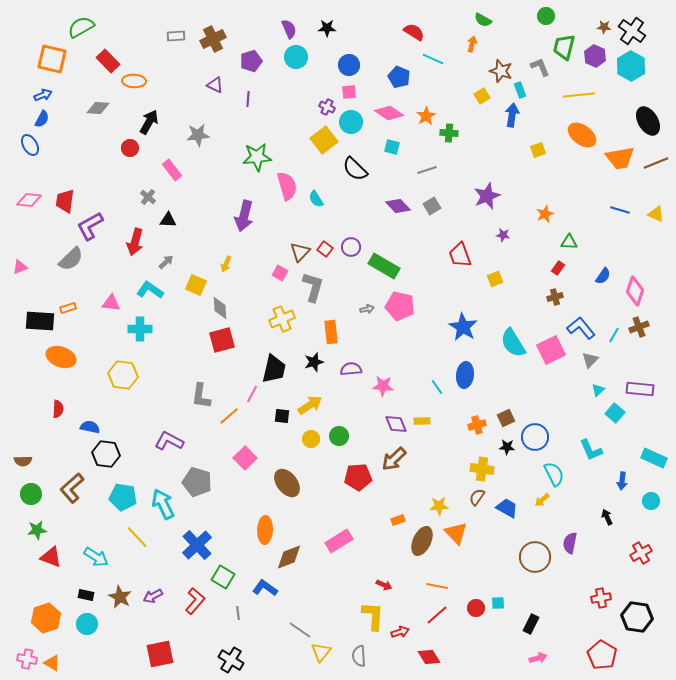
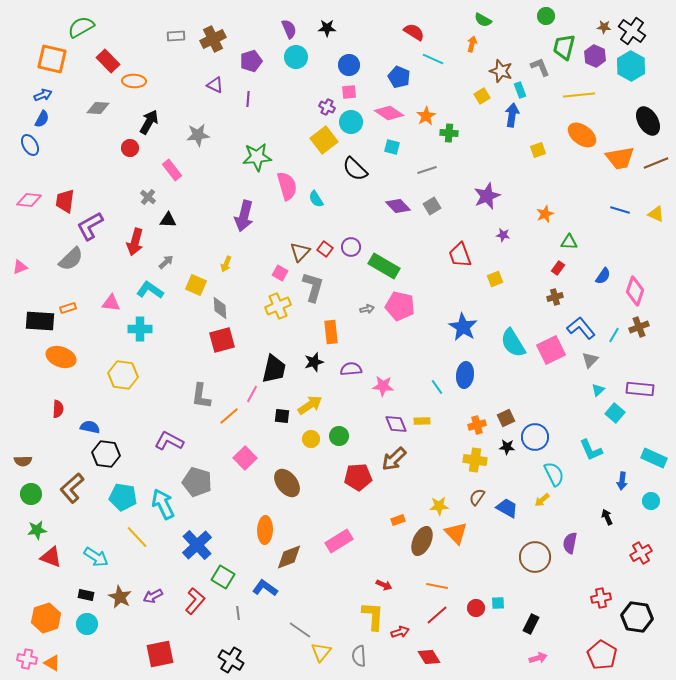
yellow cross at (282, 319): moved 4 px left, 13 px up
yellow cross at (482, 469): moved 7 px left, 9 px up
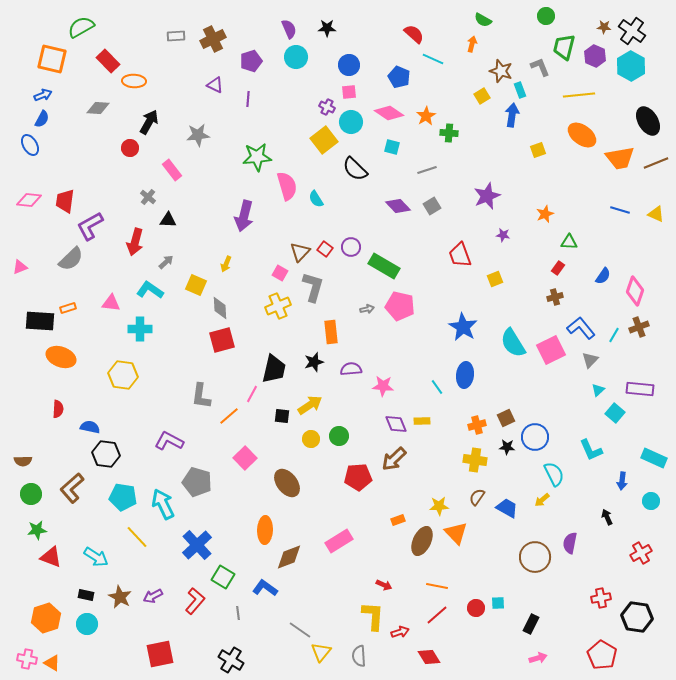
red semicircle at (414, 32): moved 2 px down; rotated 10 degrees clockwise
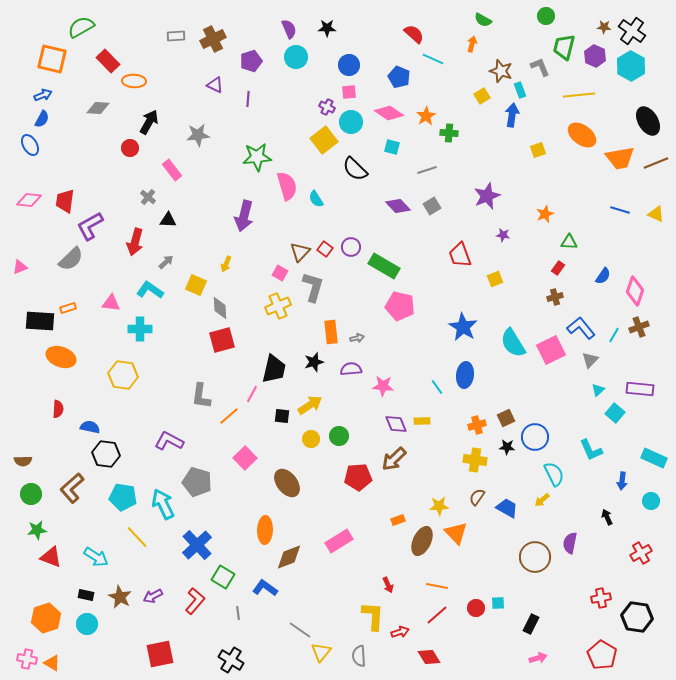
gray arrow at (367, 309): moved 10 px left, 29 px down
red arrow at (384, 585): moved 4 px right; rotated 42 degrees clockwise
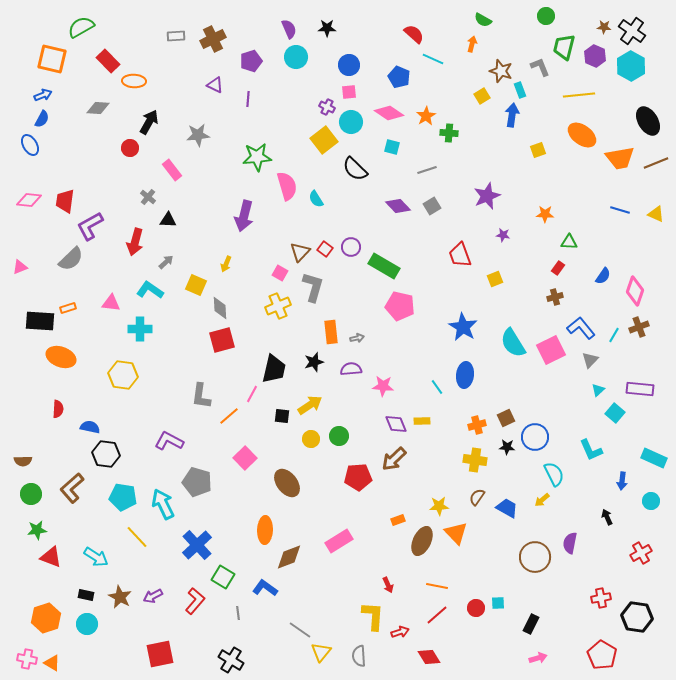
orange star at (545, 214): rotated 24 degrees clockwise
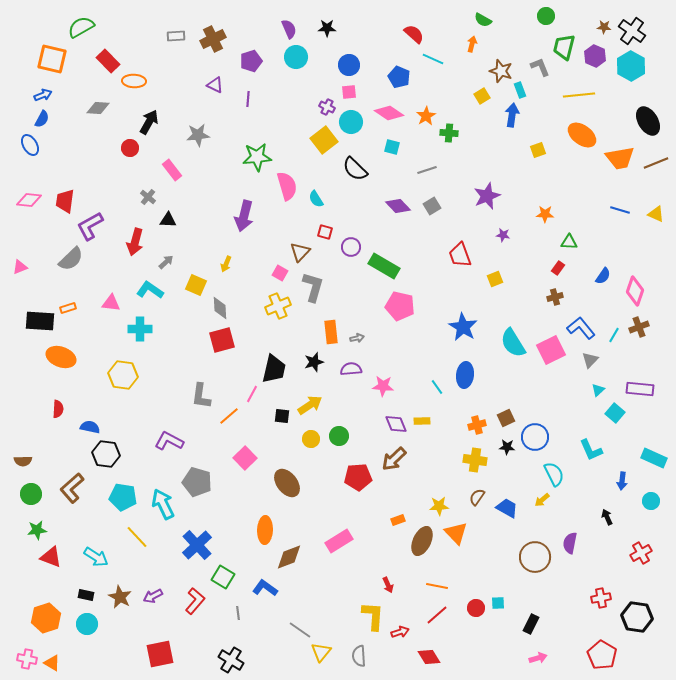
red square at (325, 249): moved 17 px up; rotated 21 degrees counterclockwise
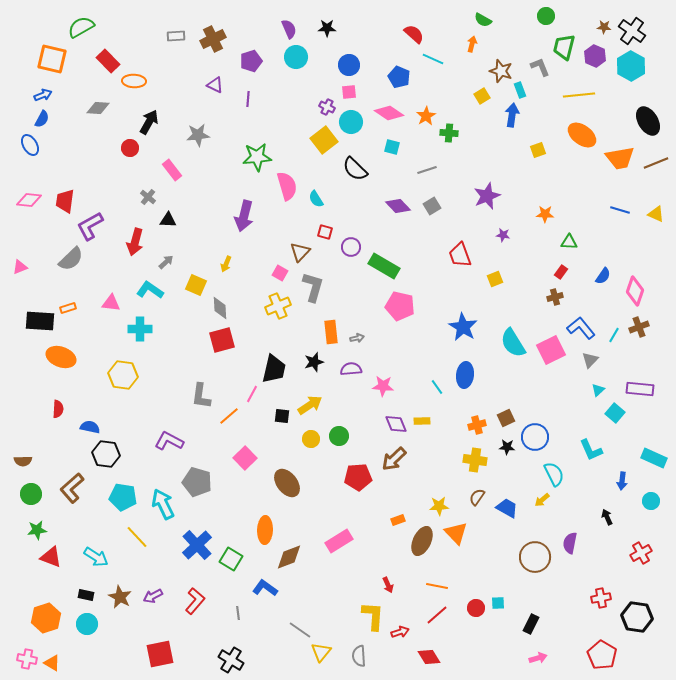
red rectangle at (558, 268): moved 3 px right, 4 px down
green square at (223, 577): moved 8 px right, 18 px up
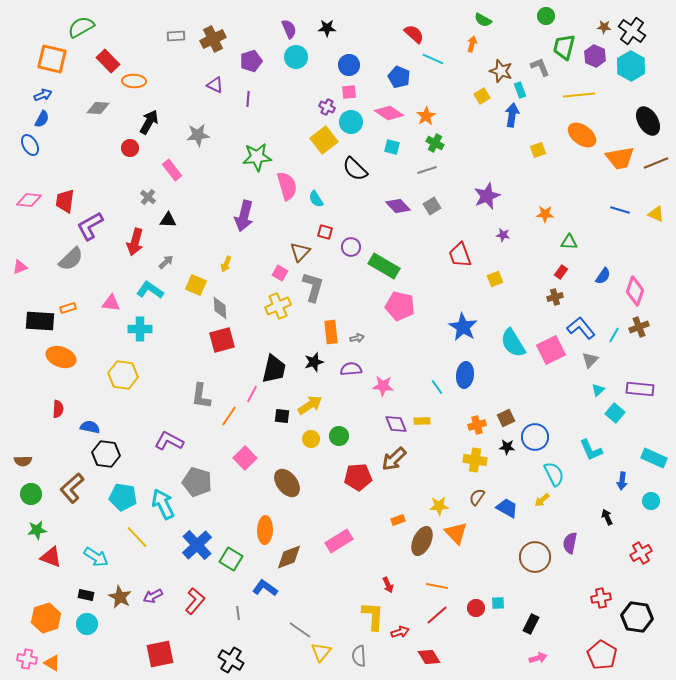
green cross at (449, 133): moved 14 px left, 10 px down; rotated 24 degrees clockwise
orange line at (229, 416): rotated 15 degrees counterclockwise
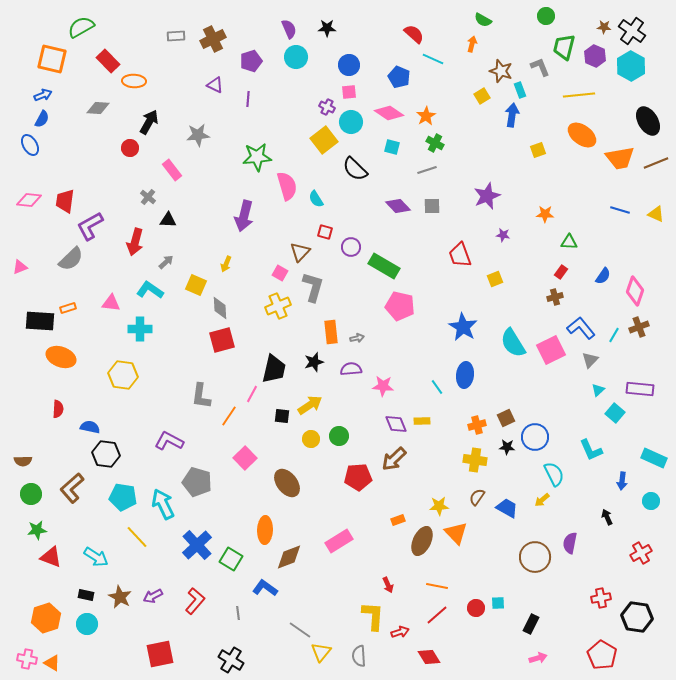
gray square at (432, 206): rotated 30 degrees clockwise
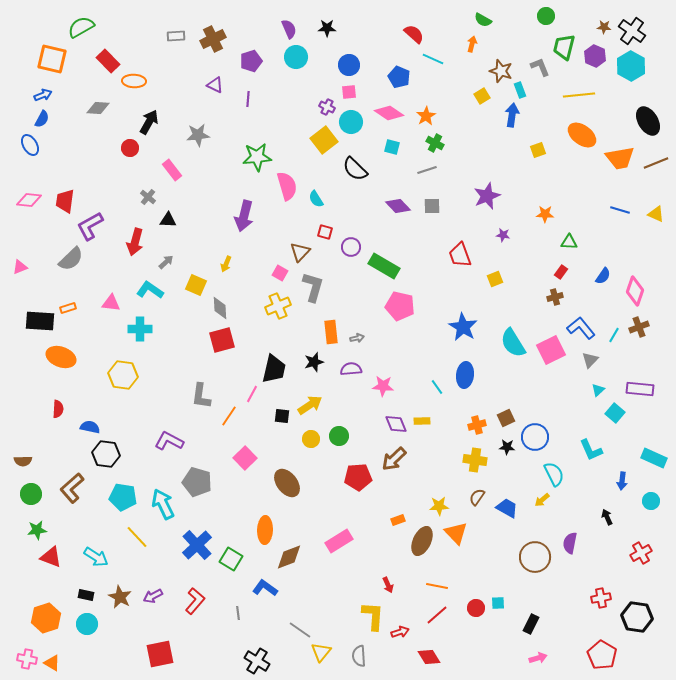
black cross at (231, 660): moved 26 px right, 1 px down
